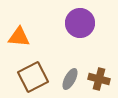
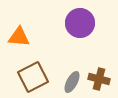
gray ellipse: moved 2 px right, 3 px down
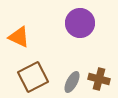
orange triangle: rotated 20 degrees clockwise
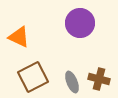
gray ellipse: rotated 50 degrees counterclockwise
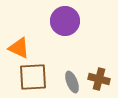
purple circle: moved 15 px left, 2 px up
orange triangle: moved 11 px down
brown square: rotated 24 degrees clockwise
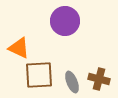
brown square: moved 6 px right, 2 px up
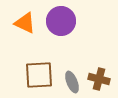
purple circle: moved 4 px left
orange triangle: moved 6 px right, 25 px up
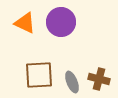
purple circle: moved 1 px down
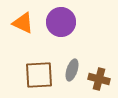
orange triangle: moved 2 px left
gray ellipse: moved 12 px up; rotated 40 degrees clockwise
